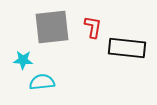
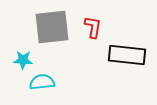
black rectangle: moved 7 px down
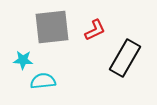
red L-shape: moved 2 px right, 3 px down; rotated 55 degrees clockwise
black rectangle: moved 2 px left, 3 px down; rotated 66 degrees counterclockwise
cyan semicircle: moved 1 px right, 1 px up
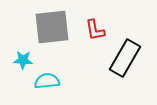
red L-shape: rotated 105 degrees clockwise
cyan semicircle: moved 4 px right
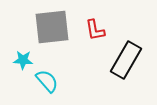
black rectangle: moved 1 px right, 2 px down
cyan semicircle: rotated 55 degrees clockwise
